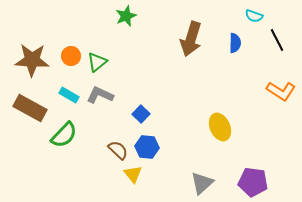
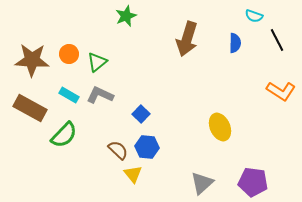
brown arrow: moved 4 px left
orange circle: moved 2 px left, 2 px up
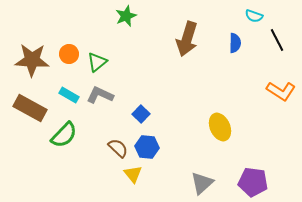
brown semicircle: moved 2 px up
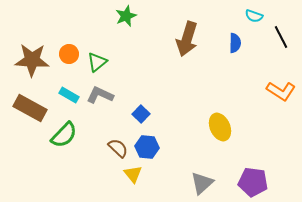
black line: moved 4 px right, 3 px up
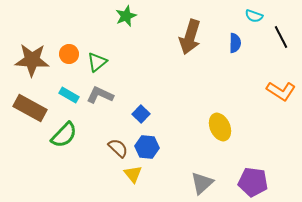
brown arrow: moved 3 px right, 2 px up
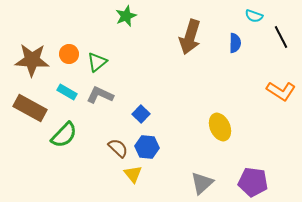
cyan rectangle: moved 2 px left, 3 px up
